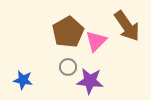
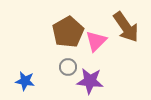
brown arrow: moved 1 px left, 1 px down
blue star: moved 2 px right, 1 px down
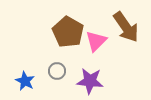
brown pentagon: rotated 12 degrees counterclockwise
gray circle: moved 11 px left, 4 px down
blue star: rotated 18 degrees clockwise
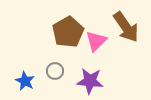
brown pentagon: rotated 12 degrees clockwise
gray circle: moved 2 px left
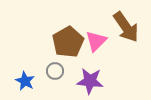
brown pentagon: moved 10 px down
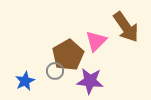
brown pentagon: moved 13 px down
blue star: rotated 18 degrees clockwise
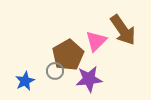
brown arrow: moved 3 px left, 3 px down
purple star: moved 1 px left, 2 px up; rotated 12 degrees counterclockwise
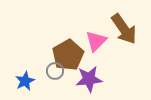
brown arrow: moved 1 px right, 1 px up
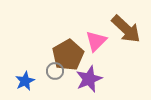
brown arrow: moved 2 px right; rotated 12 degrees counterclockwise
purple star: rotated 16 degrees counterclockwise
